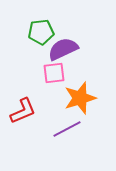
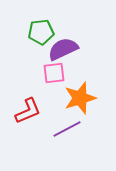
red L-shape: moved 5 px right
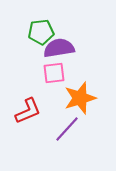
purple semicircle: moved 4 px left, 1 px up; rotated 16 degrees clockwise
purple line: rotated 20 degrees counterclockwise
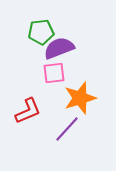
purple semicircle: rotated 12 degrees counterclockwise
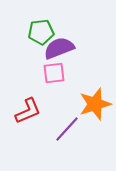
orange star: moved 15 px right, 6 px down
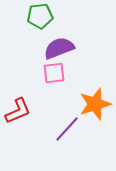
green pentagon: moved 1 px left, 16 px up
red L-shape: moved 10 px left
